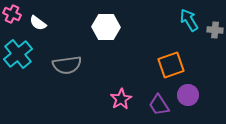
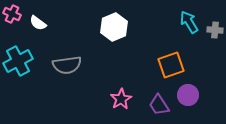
cyan arrow: moved 2 px down
white hexagon: moved 8 px right; rotated 24 degrees counterclockwise
cyan cross: moved 7 px down; rotated 12 degrees clockwise
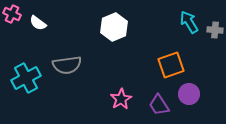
cyan cross: moved 8 px right, 17 px down
purple circle: moved 1 px right, 1 px up
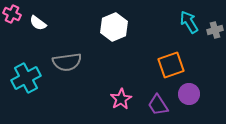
gray cross: rotated 21 degrees counterclockwise
gray semicircle: moved 3 px up
purple trapezoid: moved 1 px left
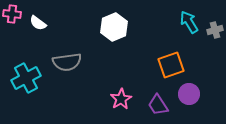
pink cross: rotated 18 degrees counterclockwise
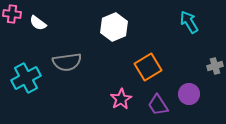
gray cross: moved 36 px down
orange square: moved 23 px left, 2 px down; rotated 12 degrees counterclockwise
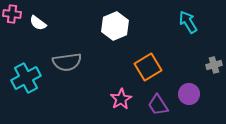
cyan arrow: moved 1 px left
white hexagon: moved 1 px right, 1 px up
gray cross: moved 1 px left, 1 px up
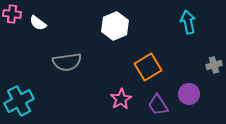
cyan arrow: rotated 20 degrees clockwise
cyan cross: moved 7 px left, 23 px down
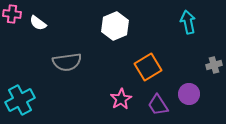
cyan cross: moved 1 px right, 1 px up
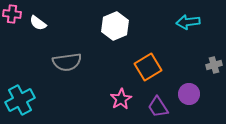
cyan arrow: rotated 85 degrees counterclockwise
purple trapezoid: moved 2 px down
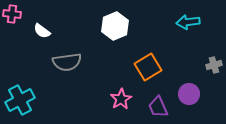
white semicircle: moved 4 px right, 8 px down
purple trapezoid: rotated 10 degrees clockwise
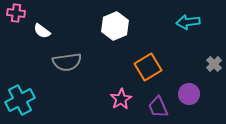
pink cross: moved 4 px right, 1 px up
gray cross: moved 1 px up; rotated 28 degrees counterclockwise
